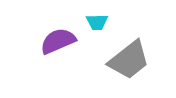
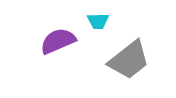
cyan trapezoid: moved 1 px right, 1 px up
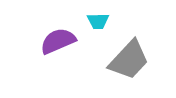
gray trapezoid: rotated 9 degrees counterclockwise
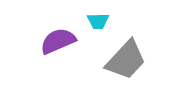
gray trapezoid: moved 3 px left
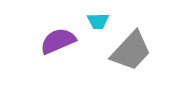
gray trapezoid: moved 5 px right, 9 px up
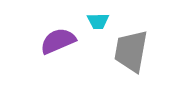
gray trapezoid: rotated 147 degrees clockwise
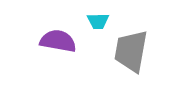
purple semicircle: rotated 33 degrees clockwise
